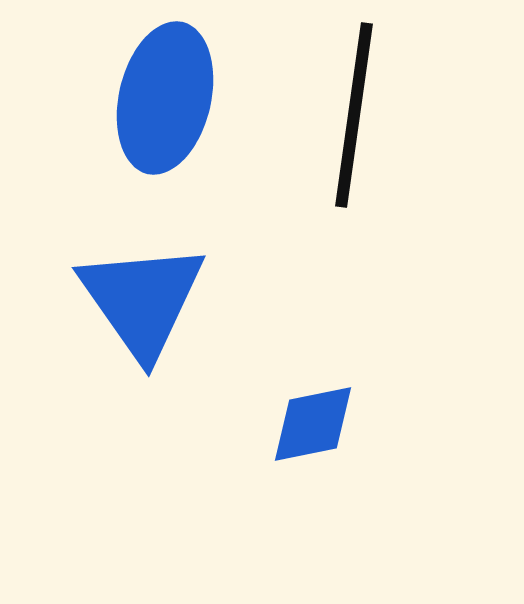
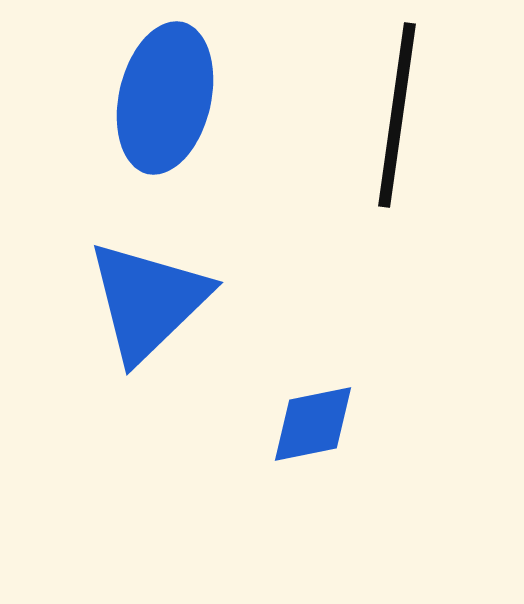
black line: moved 43 px right
blue triangle: moved 6 px right, 1 px down; rotated 21 degrees clockwise
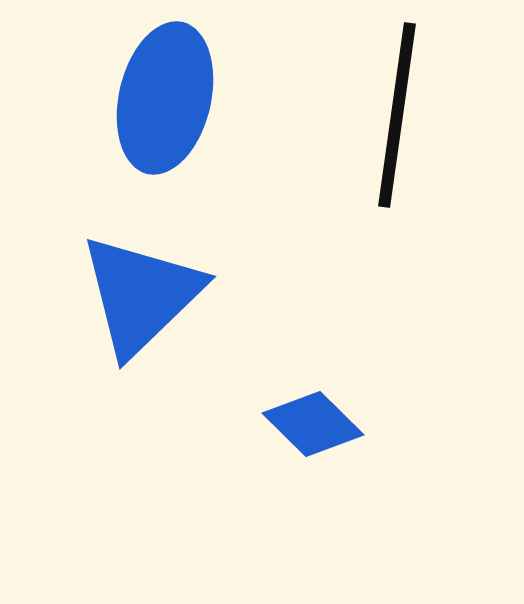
blue triangle: moved 7 px left, 6 px up
blue diamond: rotated 56 degrees clockwise
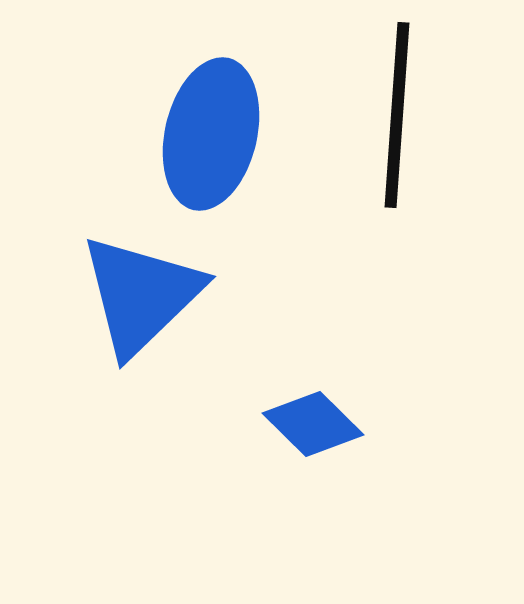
blue ellipse: moved 46 px right, 36 px down
black line: rotated 4 degrees counterclockwise
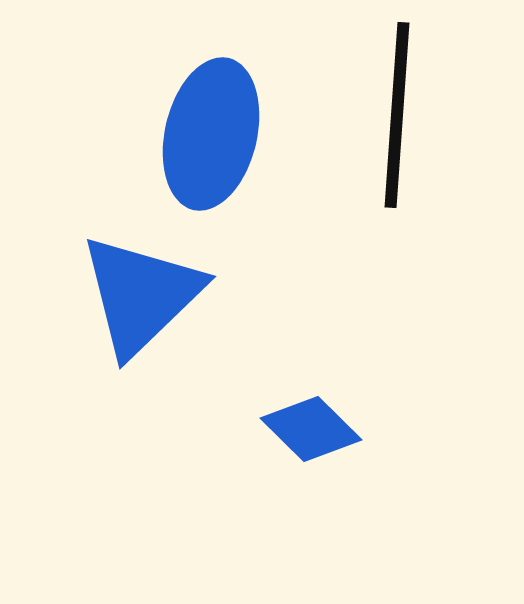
blue diamond: moved 2 px left, 5 px down
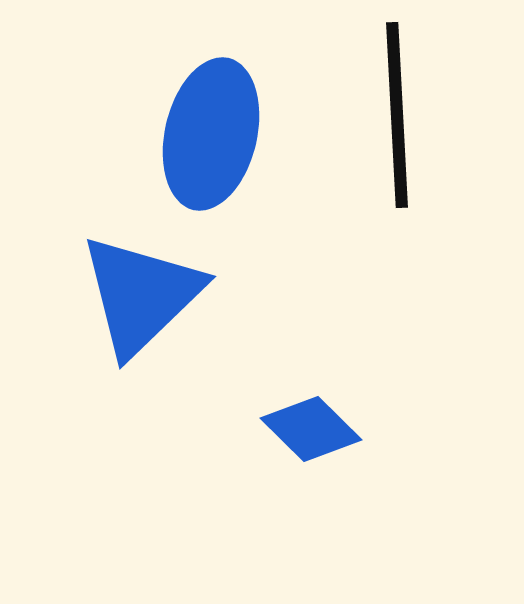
black line: rotated 7 degrees counterclockwise
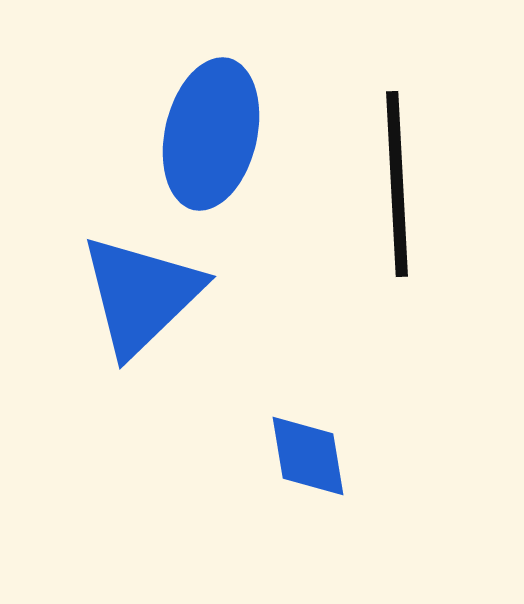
black line: moved 69 px down
blue diamond: moved 3 px left, 27 px down; rotated 36 degrees clockwise
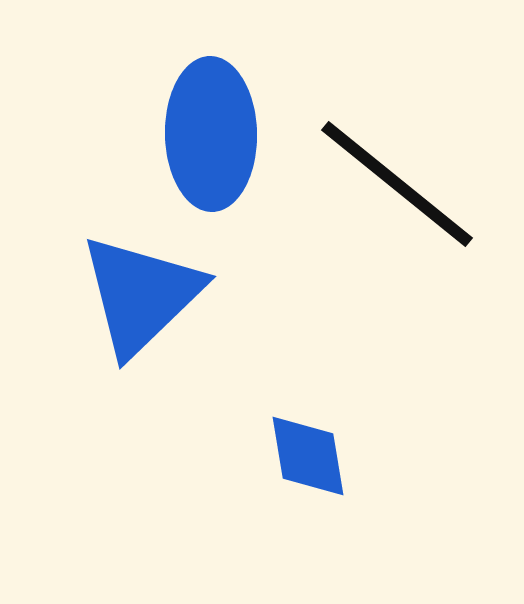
blue ellipse: rotated 14 degrees counterclockwise
black line: rotated 48 degrees counterclockwise
